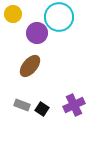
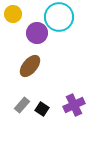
gray rectangle: rotated 70 degrees counterclockwise
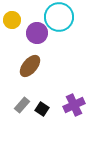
yellow circle: moved 1 px left, 6 px down
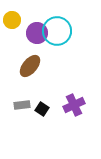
cyan circle: moved 2 px left, 14 px down
gray rectangle: rotated 42 degrees clockwise
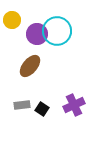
purple circle: moved 1 px down
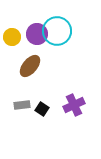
yellow circle: moved 17 px down
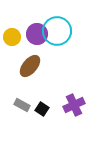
gray rectangle: rotated 35 degrees clockwise
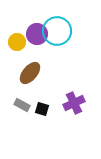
yellow circle: moved 5 px right, 5 px down
brown ellipse: moved 7 px down
purple cross: moved 2 px up
black square: rotated 16 degrees counterclockwise
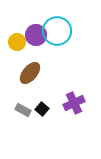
purple circle: moved 1 px left, 1 px down
gray rectangle: moved 1 px right, 5 px down
black square: rotated 24 degrees clockwise
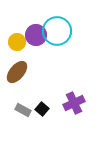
brown ellipse: moved 13 px left, 1 px up
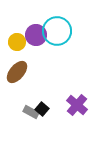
purple cross: moved 3 px right, 2 px down; rotated 25 degrees counterclockwise
gray rectangle: moved 8 px right, 2 px down
